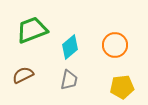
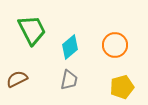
green trapezoid: rotated 84 degrees clockwise
brown semicircle: moved 6 px left, 4 px down
yellow pentagon: rotated 10 degrees counterclockwise
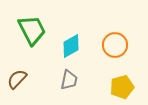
cyan diamond: moved 1 px right, 1 px up; rotated 10 degrees clockwise
brown semicircle: rotated 20 degrees counterclockwise
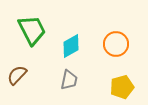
orange circle: moved 1 px right, 1 px up
brown semicircle: moved 4 px up
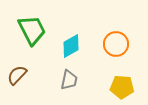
yellow pentagon: rotated 20 degrees clockwise
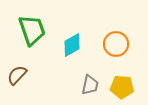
green trapezoid: rotated 8 degrees clockwise
cyan diamond: moved 1 px right, 1 px up
gray trapezoid: moved 21 px right, 5 px down
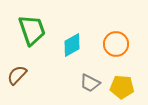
gray trapezoid: moved 2 px up; rotated 105 degrees clockwise
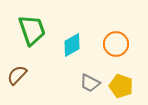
yellow pentagon: moved 1 px left, 1 px up; rotated 15 degrees clockwise
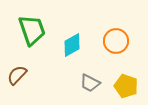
orange circle: moved 3 px up
yellow pentagon: moved 5 px right
